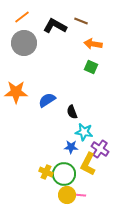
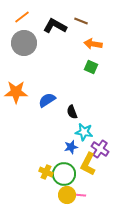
blue star: rotated 16 degrees counterclockwise
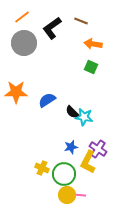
black L-shape: moved 3 px left, 2 px down; rotated 65 degrees counterclockwise
black semicircle: rotated 24 degrees counterclockwise
cyan star: moved 15 px up
purple cross: moved 2 px left
yellow L-shape: moved 2 px up
yellow cross: moved 4 px left, 4 px up
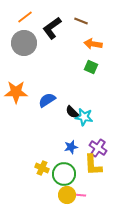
orange line: moved 3 px right
purple cross: moved 1 px up
yellow L-shape: moved 5 px right, 3 px down; rotated 30 degrees counterclockwise
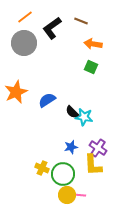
orange star: rotated 25 degrees counterclockwise
green circle: moved 1 px left
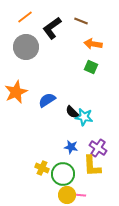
gray circle: moved 2 px right, 4 px down
blue star: rotated 24 degrees clockwise
yellow L-shape: moved 1 px left, 1 px down
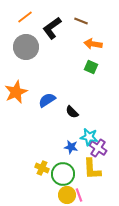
cyan star: moved 5 px right, 20 px down
yellow L-shape: moved 3 px down
pink line: rotated 64 degrees clockwise
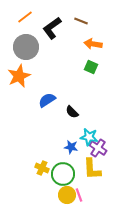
orange star: moved 3 px right, 16 px up
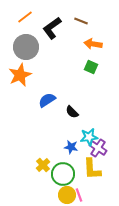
orange star: moved 1 px right, 1 px up
cyan star: rotated 18 degrees counterclockwise
yellow cross: moved 1 px right, 3 px up; rotated 24 degrees clockwise
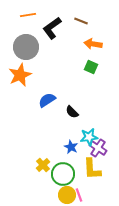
orange line: moved 3 px right, 2 px up; rotated 28 degrees clockwise
blue star: rotated 16 degrees clockwise
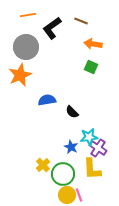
blue semicircle: rotated 24 degrees clockwise
